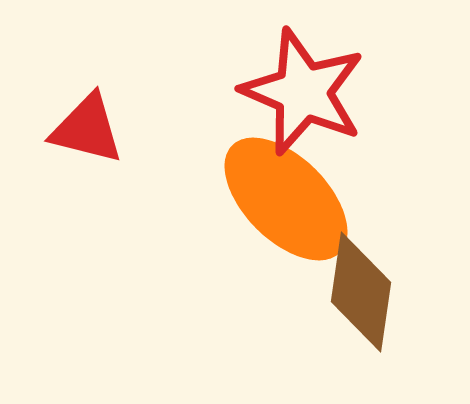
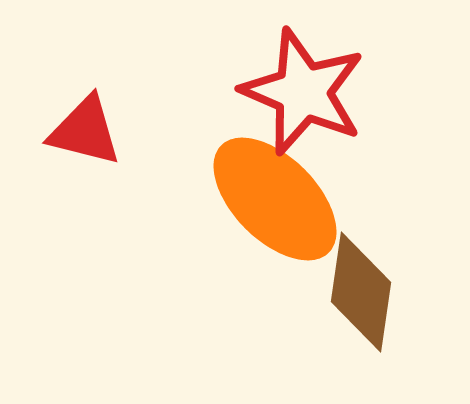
red triangle: moved 2 px left, 2 px down
orange ellipse: moved 11 px left
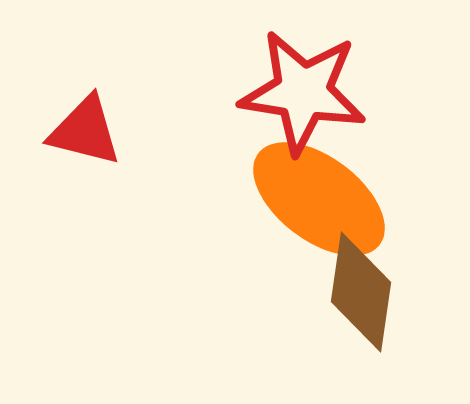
red star: rotated 14 degrees counterclockwise
orange ellipse: moved 44 px right; rotated 8 degrees counterclockwise
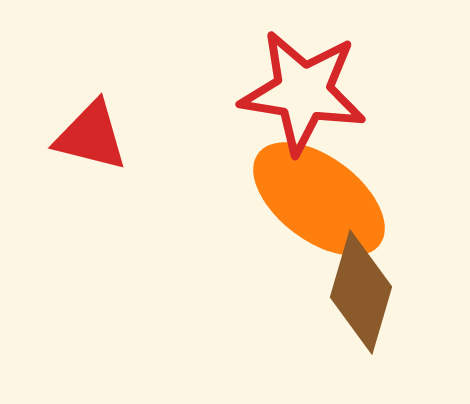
red triangle: moved 6 px right, 5 px down
brown diamond: rotated 8 degrees clockwise
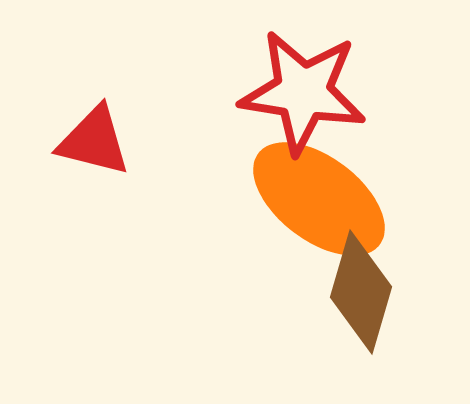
red triangle: moved 3 px right, 5 px down
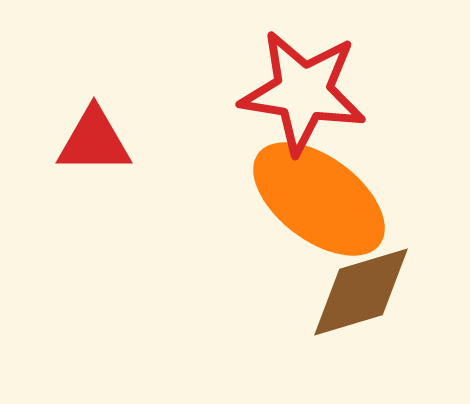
red triangle: rotated 14 degrees counterclockwise
brown diamond: rotated 57 degrees clockwise
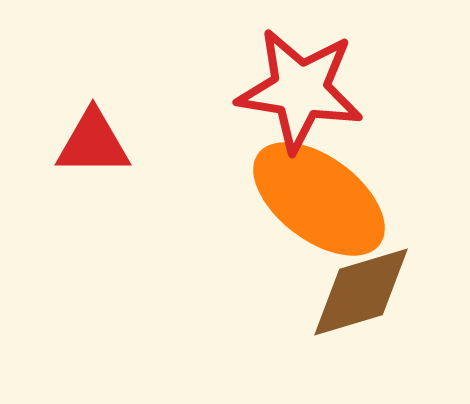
red star: moved 3 px left, 2 px up
red triangle: moved 1 px left, 2 px down
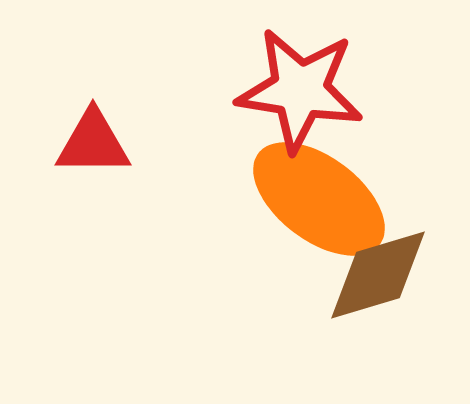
brown diamond: moved 17 px right, 17 px up
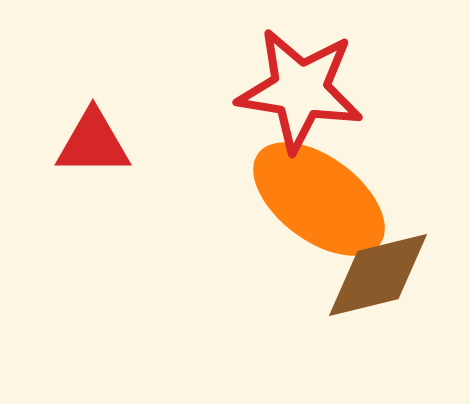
brown diamond: rotated 3 degrees clockwise
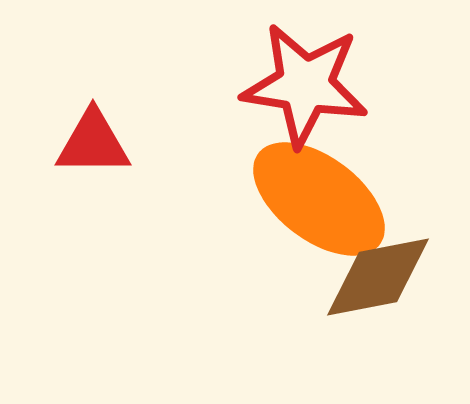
red star: moved 5 px right, 5 px up
brown diamond: moved 2 px down; rotated 3 degrees clockwise
